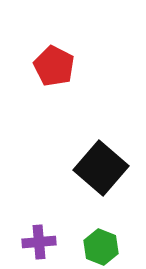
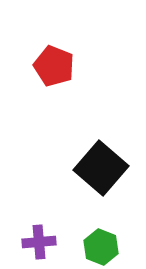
red pentagon: rotated 6 degrees counterclockwise
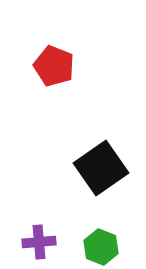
black square: rotated 14 degrees clockwise
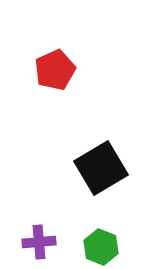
red pentagon: moved 1 px right, 4 px down; rotated 27 degrees clockwise
black square: rotated 4 degrees clockwise
